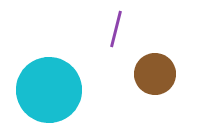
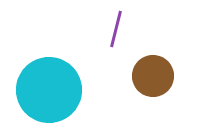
brown circle: moved 2 px left, 2 px down
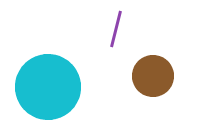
cyan circle: moved 1 px left, 3 px up
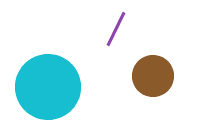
purple line: rotated 12 degrees clockwise
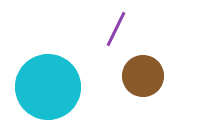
brown circle: moved 10 px left
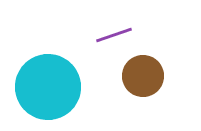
purple line: moved 2 px left, 6 px down; rotated 45 degrees clockwise
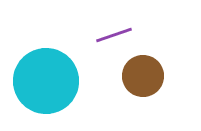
cyan circle: moved 2 px left, 6 px up
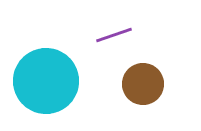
brown circle: moved 8 px down
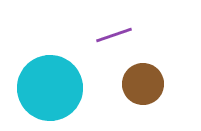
cyan circle: moved 4 px right, 7 px down
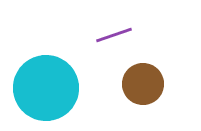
cyan circle: moved 4 px left
